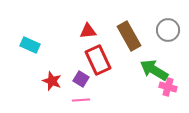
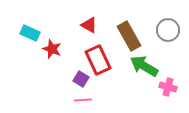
red triangle: moved 1 px right, 6 px up; rotated 36 degrees clockwise
cyan rectangle: moved 12 px up
green arrow: moved 10 px left, 4 px up
red star: moved 32 px up
pink line: moved 2 px right
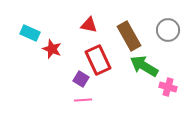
red triangle: rotated 18 degrees counterclockwise
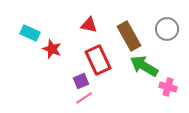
gray circle: moved 1 px left, 1 px up
purple square: moved 2 px down; rotated 35 degrees clockwise
pink line: moved 1 px right, 2 px up; rotated 30 degrees counterclockwise
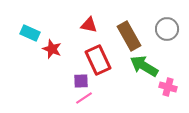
purple square: rotated 21 degrees clockwise
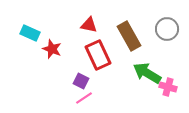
red rectangle: moved 5 px up
green arrow: moved 3 px right, 7 px down
purple square: rotated 28 degrees clockwise
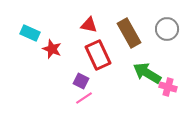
brown rectangle: moved 3 px up
